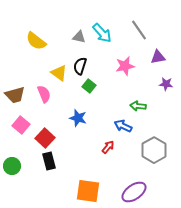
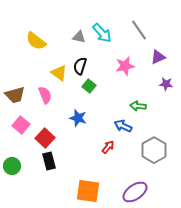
purple triangle: rotated 14 degrees counterclockwise
pink semicircle: moved 1 px right, 1 px down
purple ellipse: moved 1 px right
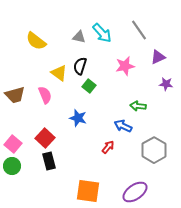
pink square: moved 8 px left, 19 px down
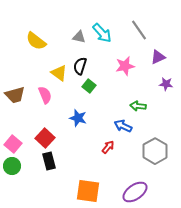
gray hexagon: moved 1 px right, 1 px down
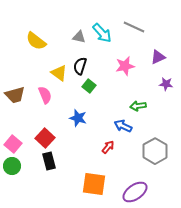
gray line: moved 5 px left, 3 px up; rotated 30 degrees counterclockwise
green arrow: rotated 14 degrees counterclockwise
orange square: moved 6 px right, 7 px up
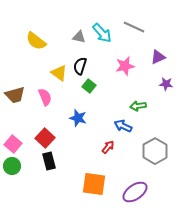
pink semicircle: moved 2 px down
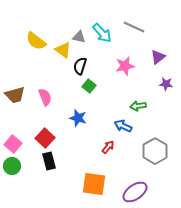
purple triangle: rotated 14 degrees counterclockwise
yellow triangle: moved 4 px right, 23 px up
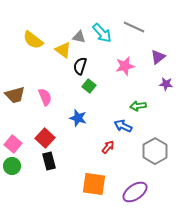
yellow semicircle: moved 3 px left, 1 px up
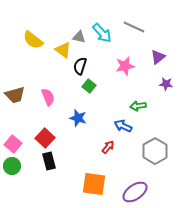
pink semicircle: moved 3 px right
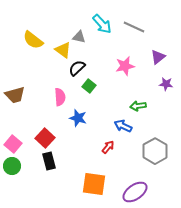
cyan arrow: moved 9 px up
black semicircle: moved 3 px left, 2 px down; rotated 30 degrees clockwise
pink semicircle: moved 12 px right; rotated 18 degrees clockwise
